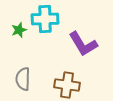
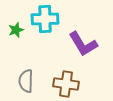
green star: moved 3 px left
gray semicircle: moved 3 px right, 2 px down
brown cross: moved 1 px left, 1 px up
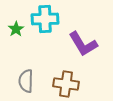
green star: moved 1 px up; rotated 14 degrees counterclockwise
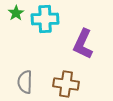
green star: moved 16 px up
purple L-shape: rotated 56 degrees clockwise
gray semicircle: moved 1 px left, 1 px down
